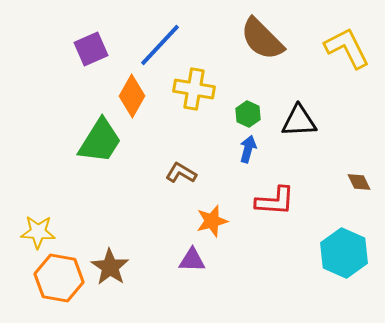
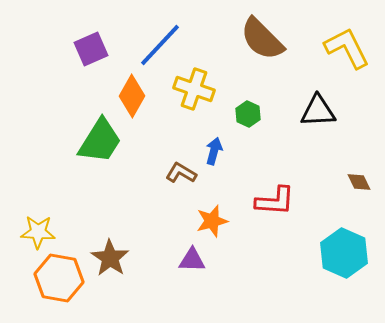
yellow cross: rotated 9 degrees clockwise
black triangle: moved 19 px right, 10 px up
blue arrow: moved 34 px left, 2 px down
brown star: moved 9 px up
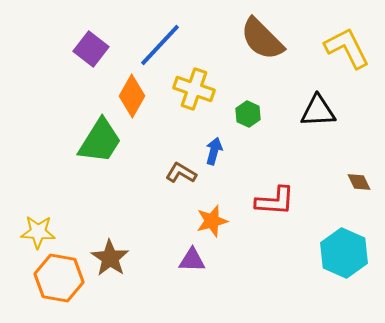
purple square: rotated 28 degrees counterclockwise
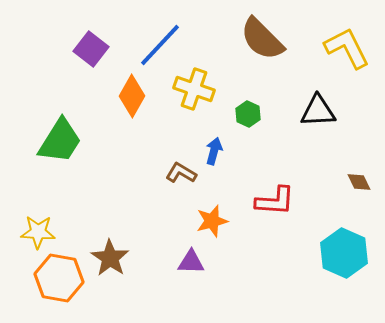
green trapezoid: moved 40 px left
purple triangle: moved 1 px left, 2 px down
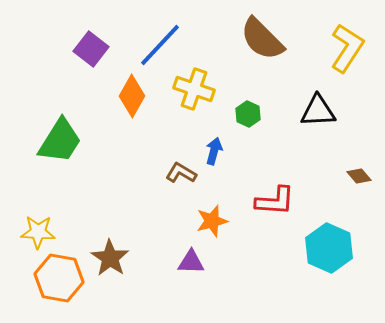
yellow L-shape: rotated 60 degrees clockwise
brown diamond: moved 6 px up; rotated 15 degrees counterclockwise
cyan hexagon: moved 15 px left, 5 px up
